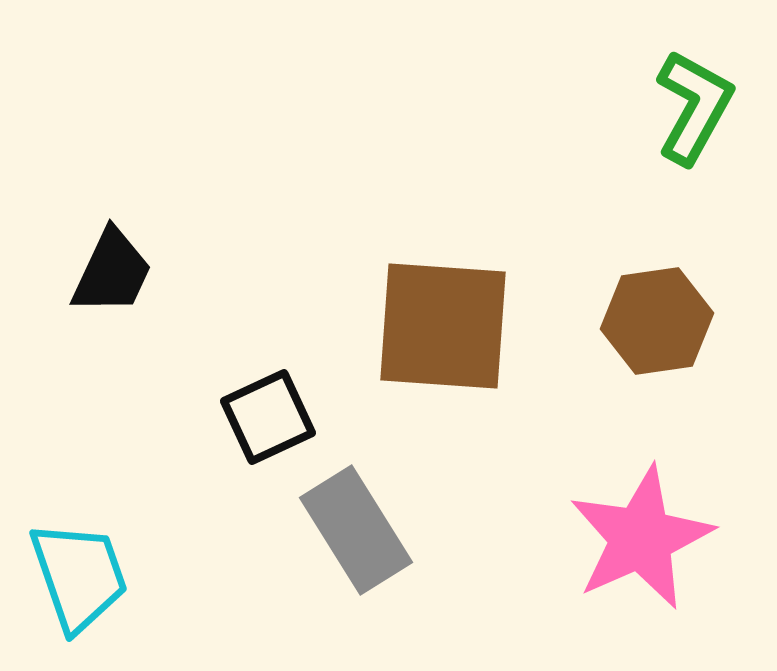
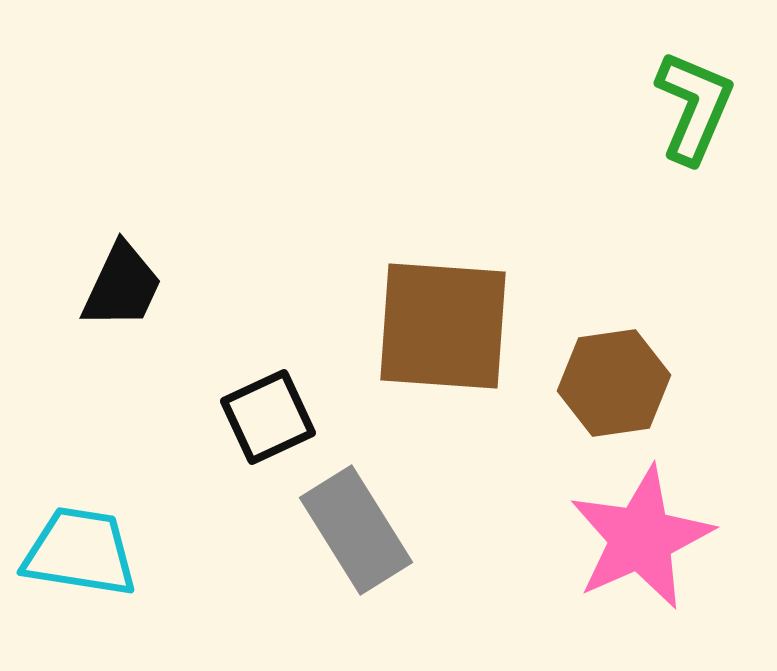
green L-shape: rotated 6 degrees counterclockwise
black trapezoid: moved 10 px right, 14 px down
brown hexagon: moved 43 px left, 62 px down
cyan trapezoid: moved 1 px right, 24 px up; rotated 62 degrees counterclockwise
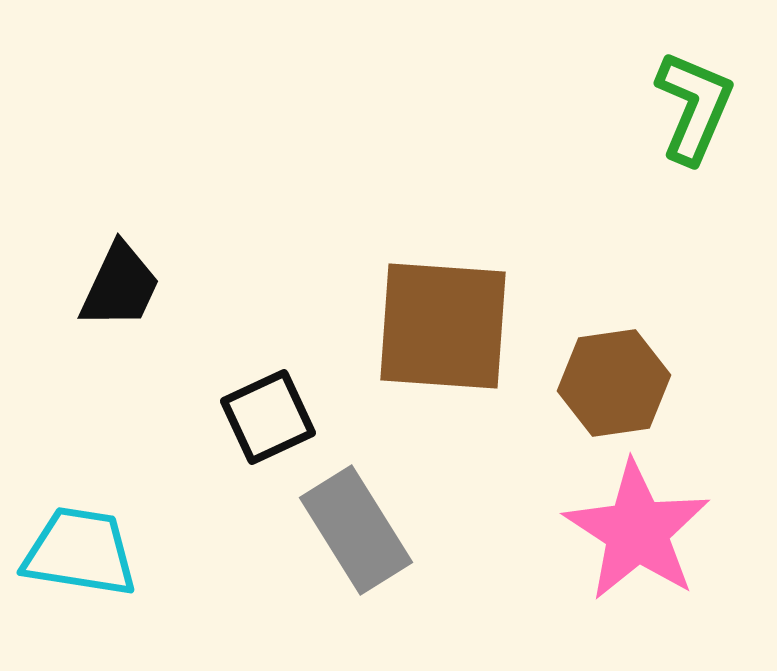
black trapezoid: moved 2 px left
pink star: moved 4 px left, 7 px up; rotated 15 degrees counterclockwise
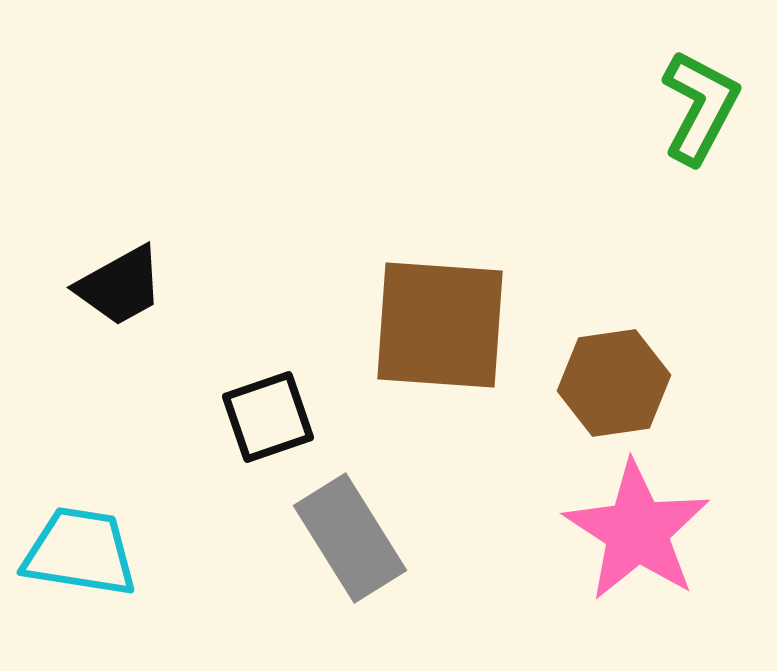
green L-shape: moved 6 px right; rotated 5 degrees clockwise
black trapezoid: rotated 36 degrees clockwise
brown square: moved 3 px left, 1 px up
black square: rotated 6 degrees clockwise
gray rectangle: moved 6 px left, 8 px down
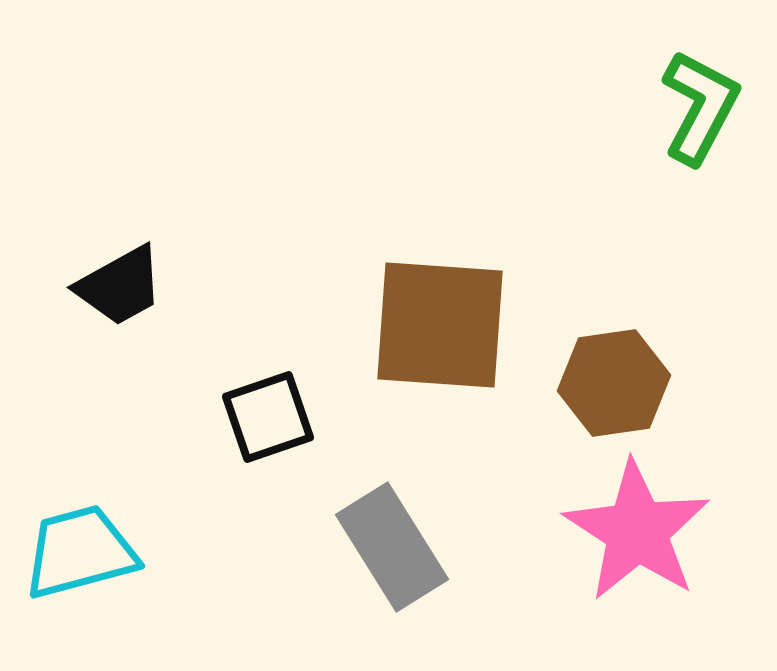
gray rectangle: moved 42 px right, 9 px down
cyan trapezoid: rotated 24 degrees counterclockwise
